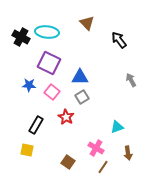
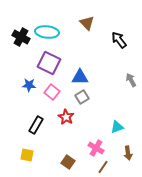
yellow square: moved 5 px down
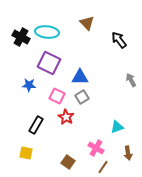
pink square: moved 5 px right, 4 px down; rotated 14 degrees counterclockwise
yellow square: moved 1 px left, 2 px up
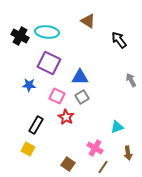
brown triangle: moved 1 px right, 2 px up; rotated 14 degrees counterclockwise
black cross: moved 1 px left, 1 px up
pink cross: moved 1 px left
yellow square: moved 2 px right, 4 px up; rotated 16 degrees clockwise
brown square: moved 2 px down
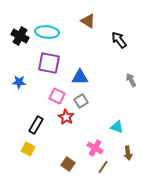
purple square: rotated 15 degrees counterclockwise
blue star: moved 10 px left, 3 px up
gray square: moved 1 px left, 4 px down
cyan triangle: rotated 40 degrees clockwise
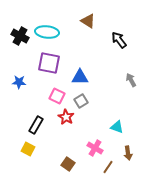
brown line: moved 5 px right
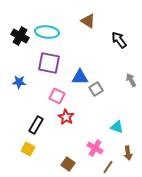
gray square: moved 15 px right, 12 px up
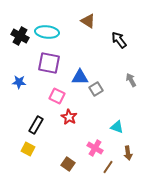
red star: moved 3 px right
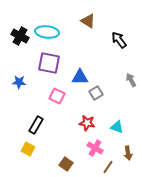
gray square: moved 4 px down
red star: moved 18 px right, 6 px down; rotated 21 degrees counterclockwise
brown square: moved 2 px left
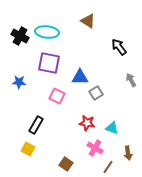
black arrow: moved 7 px down
cyan triangle: moved 5 px left, 1 px down
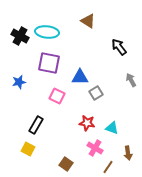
blue star: rotated 16 degrees counterclockwise
